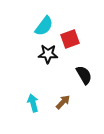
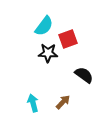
red square: moved 2 px left
black star: moved 1 px up
black semicircle: rotated 24 degrees counterclockwise
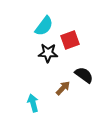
red square: moved 2 px right, 1 px down
brown arrow: moved 14 px up
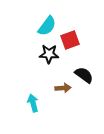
cyan semicircle: moved 3 px right
black star: moved 1 px right, 1 px down
brown arrow: rotated 42 degrees clockwise
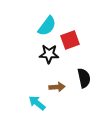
black semicircle: moved 3 px down; rotated 42 degrees clockwise
brown arrow: moved 6 px left, 1 px up
cyan arrow: moved 4 px right; rotated 36 degrees counterclockwise
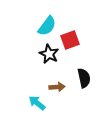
black star: rotated 24 degrees clockwise
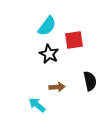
red square: moved 4 px right; rotated 12 degrees clockwise
black semicircle: moved 6 px right, 3 px down
cyan arrow: moved 2 px down
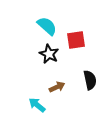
cyan semicircle: rotated 85 degrees counterclockwise
red square: moved 2 px right
black semicircle: moved 1 px up
brown arrow: rotated 21 degrees counterclockwise
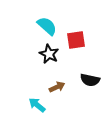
black semicircle: rotated 114 degrees clockwise
